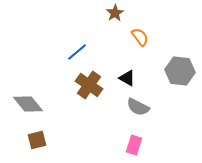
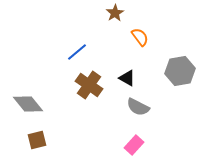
gray hexagon: rotated 16 degrees counterclockwise
pink rectangle: rotated 24 degrees clockwise
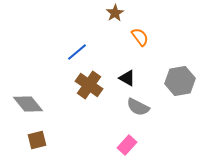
gray hexagon: moved 10 px down
pink rectangle: moved 7 px left
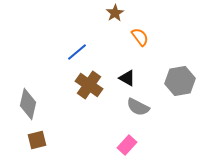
gray diamond: rotated 52 degrees clockwise
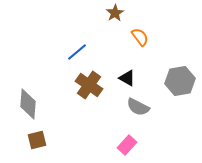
gray diamond: rotated 8 degrees counterclockwise
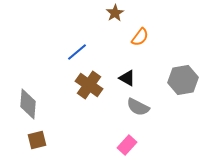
orange semicircle: rotated 72 degrees clockwise
gray hexagon: moved 3 px right, 1 px up
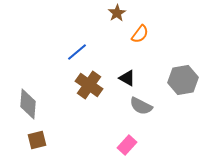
brown star: moved 2 px right
orange semicircle: moved 3 px up
gray semicircle: moved 3 px right, 1 px up
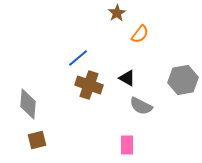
blue line: moved 1 px right, 6 px down
brown cross: rotated 16 degrees counterclockwise
pink rectangle: rotated 42 degrees counterclockwise
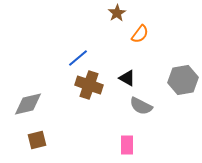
gray diamond: rotated 72 degrees clockwise
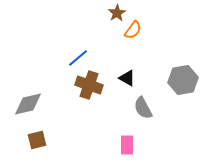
orange semicircle: moved 7 px left, 4 px up
gray semicircle: moved 2 px right, 2 px down; rotated 35 degrees clockwise
